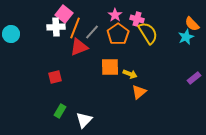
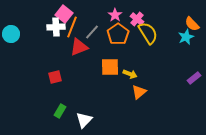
pink cross: rotated 24 degrees clockwise
orange line: moved 3 px left, 1 px up
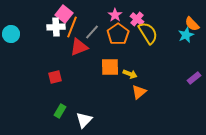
cyan star: moved 2 px up
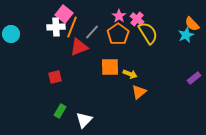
pink star: moved 4 px right, 1 px down
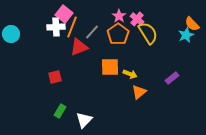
purple rectangle: moved 22 px left
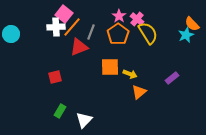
orange line: rotated 20 degrees clockwise
gray line: moved 1 px left; rotated 21 degrees counterclockwise
